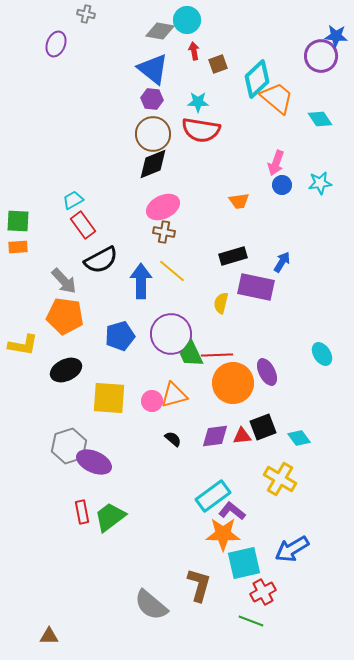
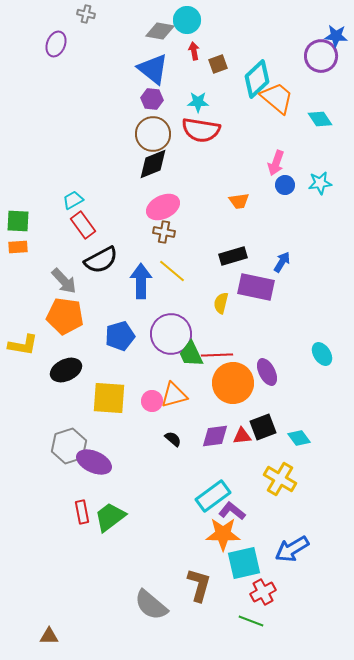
blue circle at (282, 185): moved 3 px right
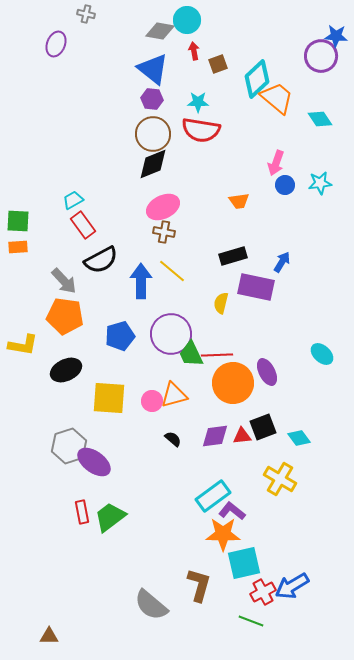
cyan ellipse at (322, 354): rotated 15 degrees counterclockwise
purple ellipse at (94, 462): rotated 12 degrees clockwise
blue arrow at (292, 549): moved 37 px down
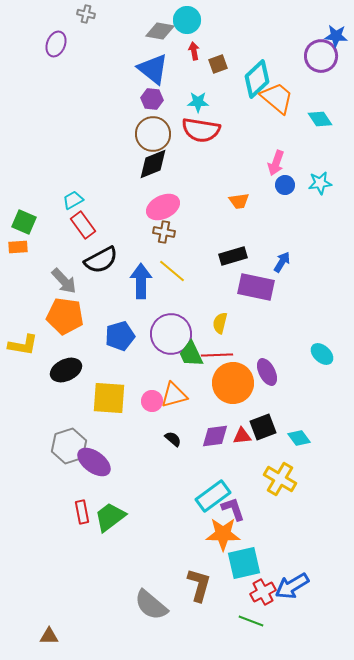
green square at (18, 221): moved 6 px right, 1 px down; rotated 20 degrees clockwise
yellow semicircle at (221, 303): moved 1 px left, 20 px down
purple L-shape at (232, 511): moved 1 px right, 2 px up; rotated 32 degrees clockwise
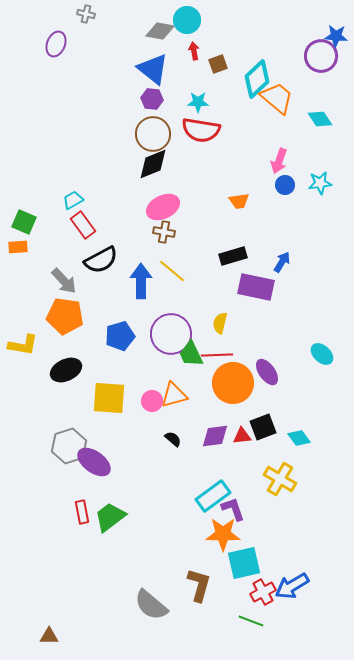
pink arrow at (276, 163): moved 3 px right, 2 px up
purple ellipse at (267, 372): rotated 8 degrees counterclockwise
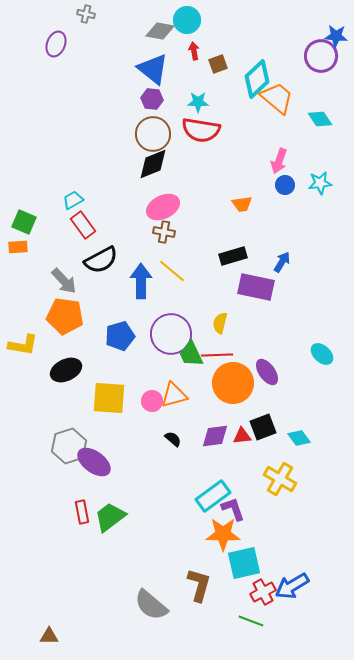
orange trapezoid at (239, 201): moved 3 px right, 3 px down
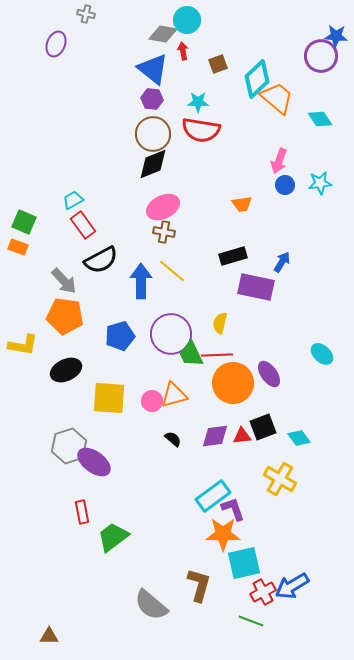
gray diamond at (160, 31): moved 3 px right, 3 px down
red arrow at (194, 51): moved 11 px left
orange rectangle at (18, 247): rotated 24 degrees clockwise
purple ellipse at (267, 372): moved 2 px right, 2 px down
green trapezoid at (110, 517): moved 3 px right, 20 px down
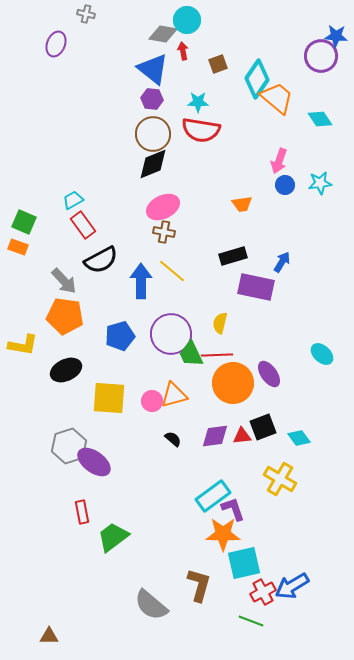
cyan diamond at (257, 79): rotated 12 degrees counterclockwise
